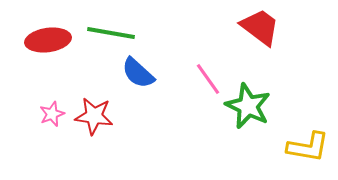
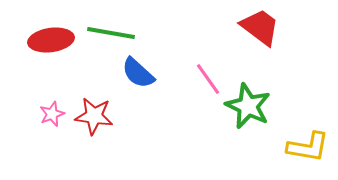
red ellipse: moved 3 px right
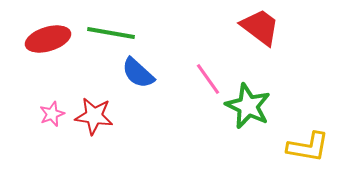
red ellipse: moved 3 px left, 1 px up; rotated 9 degrees counterclockwise
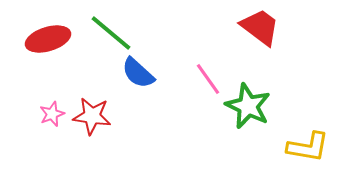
green line: rotated 30 degrees clockwise
red star: moved 2 px left
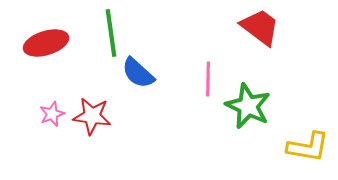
green line: rotated 42 degrees clockwise
red ellipse: moved 2 px left, 4 px down
pink line: rotated 36 degrees clockwise
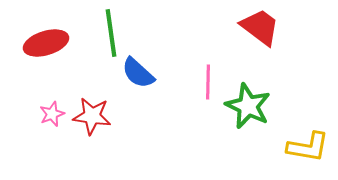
pink line: moved 3 px down
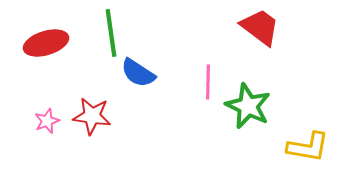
blue semicircle: rotated 9 degrees counterclockwise
pink star: moved 5 px left, 7 px down
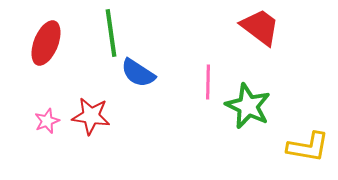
red ellipse: rotated 51 degrees counterclockwise
red star: moved 1 px left
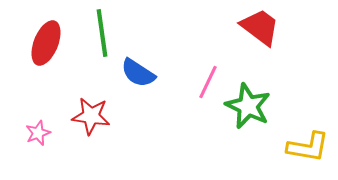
green line: moved 9 px left
pink line: rotated 24 degrees clockwise
pink star: moved 9 px left, 12 px down
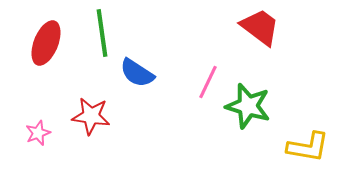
blue semicircle: moved 1 px left
green star: rotated 9 degrees counterclockwise
